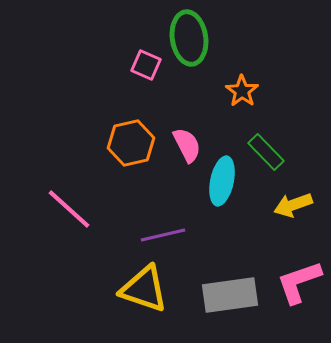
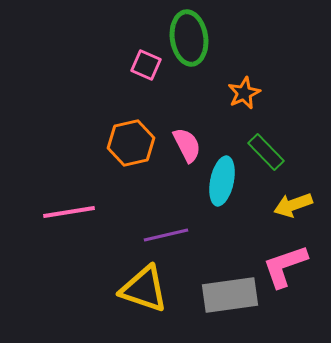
orange star: moved 2 px right, 2 px down; rotated 12 degrees clockwise
pink line: moved 3 px down; rotated 51 degrees counterclockwise
purple line: moved 3 px right
pink L-shape: moved 14 px left, 16 px up
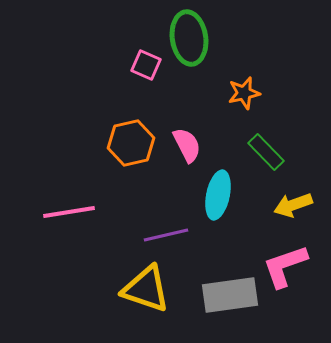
orange star: rotated 12 degrees clockwise
cyan ellipse: moved 4 px left, 14 px down
yellow triangle: moved 2 px right
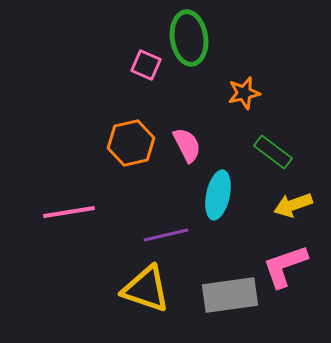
green rectangle: moved 7 px right; rotated 9 degrees counterclockwise
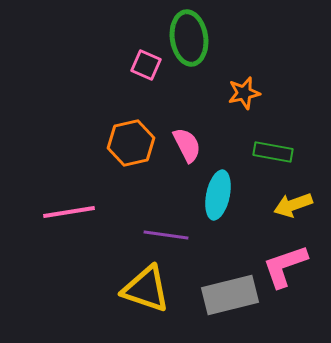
green rectangle: rotated 27 degrees counterclockwise
purple line: rotated 21 degrees clockwise
gray rectangle: rotated 6 degrees counterclockwise
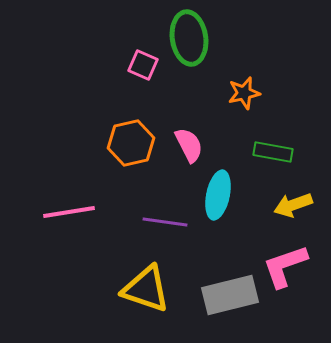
pink square: moved 3 px left
pink semicircle: moved 2 px right
purple line: moved 1 px left, 13 px up
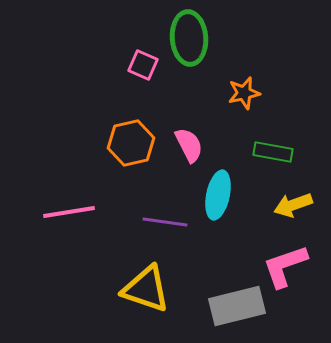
green ellipse: rotated 4 degrees clockwise
gray rectangle: moved 7 px right, 11 px down
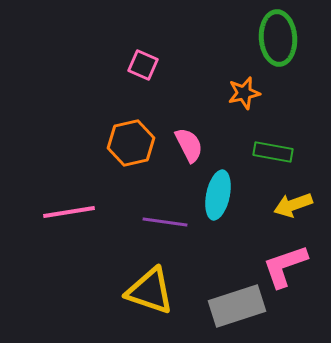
green ellipse: moved 89 px right
yellow triangle: moved 4 px right, 2 px down
gray rectangle: rotated 4 degrees counterclockwise
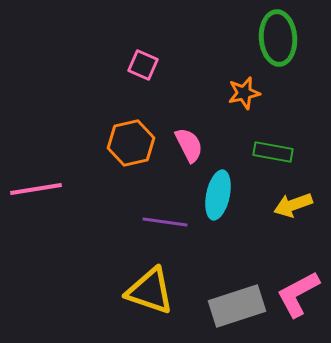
pink line: moved 33 px left, 23 px up
pink L-shape: moved 13 px right, 28 px down; rotated 9 degrees counterclockwise
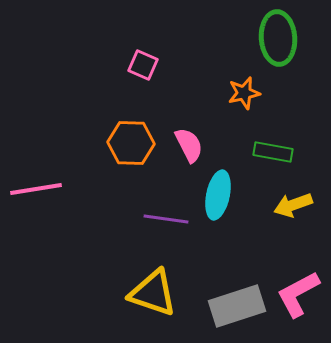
orange hexagon: rotated 15 degrees clockwise
purple line: moved 1 px right, 3 px up
yellow triangle: moved 3 px right, 2 px down
